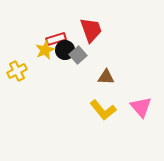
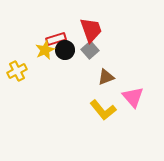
gray square: moved 12 px right, 5 px up
brown triangle: rotated 24 degrees counterclockwise
pink triangle: moved 8 px left, 10 px up
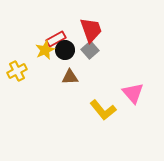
red rectangle: rotated 12 degrees counterclockwise
brown triangle: moved 36 px left; rotated 18 degrees clockwise
pink triangle: moved 4 px up
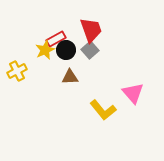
black circle: moved 1 px right
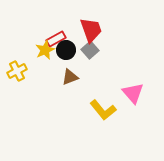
brown triangle: rotated 18 degrees counterclockwise
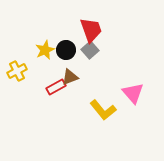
red rectangle: moved 48 px down
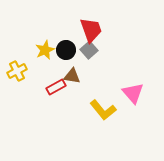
gray square: moved 1 px left
brown triangle: moved 2 px right, 1 px up; rotated 30 degrees clockwise
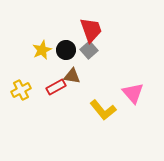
yellow star: moved 3 px left
yellow cross: moved 4 px right, 19 px down
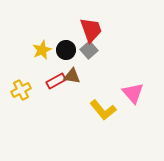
red rectangle: moved 6 px up
